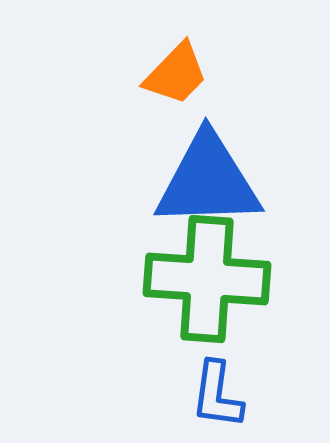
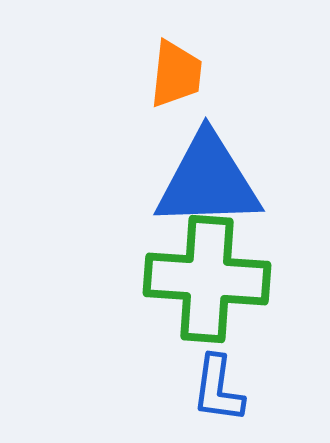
orange trapezoid: rotated 38 degrees counterclockwise
blue L-shape: moved 1 px right, 6 px up
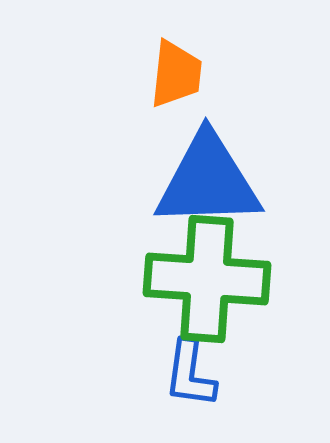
blue L-shape: moved 28 px left, 15 px up
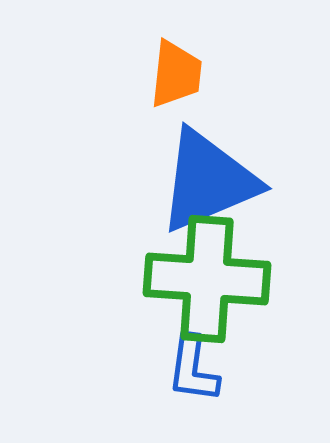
blue triangle: rotated 21 degrees counterclockwise
blue L-shape: moved 3 px right, 5 px up
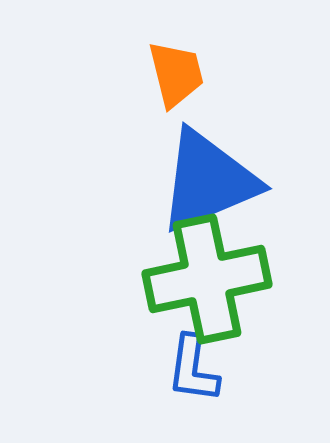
orange trapezoid: rotated 20 degrees counterclockwise
green cross: rotated 16 degrees counterclockwise
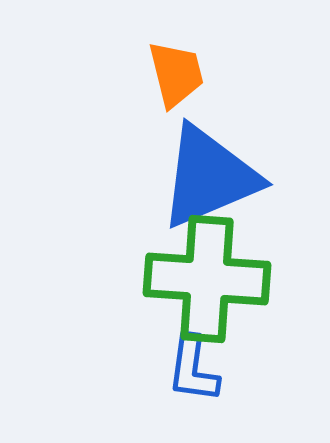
blue triangle: moved 1 px right, 4 px up
green cross: rotated 16 degrees clockwise
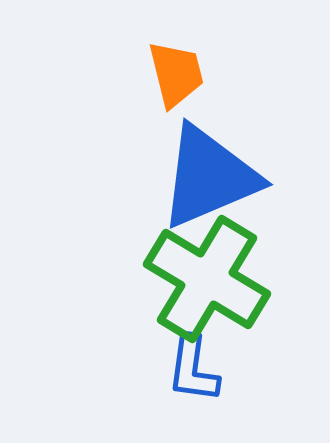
green cross: rotated 27 degrees clockwise
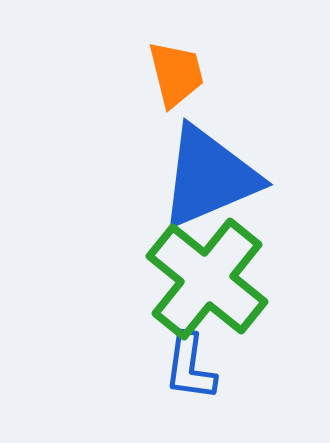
green cross: rotated 8 degrees clockwise
blue L-shape: moved 3 px left, 2 px up
